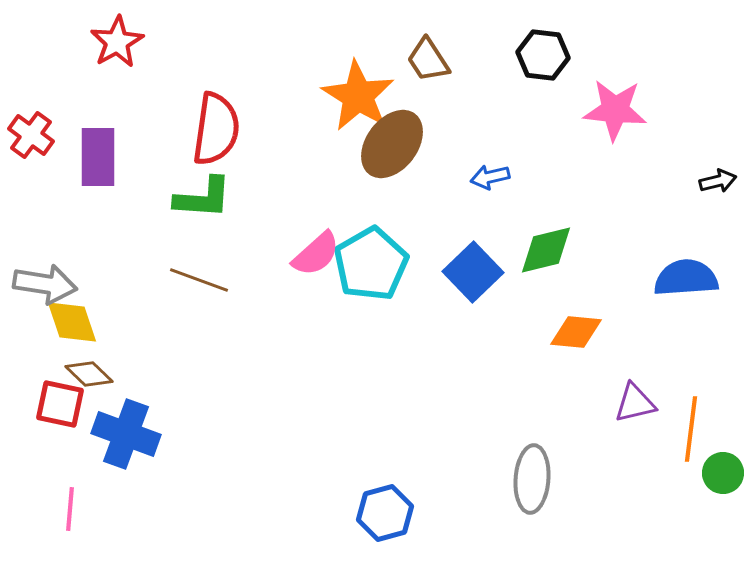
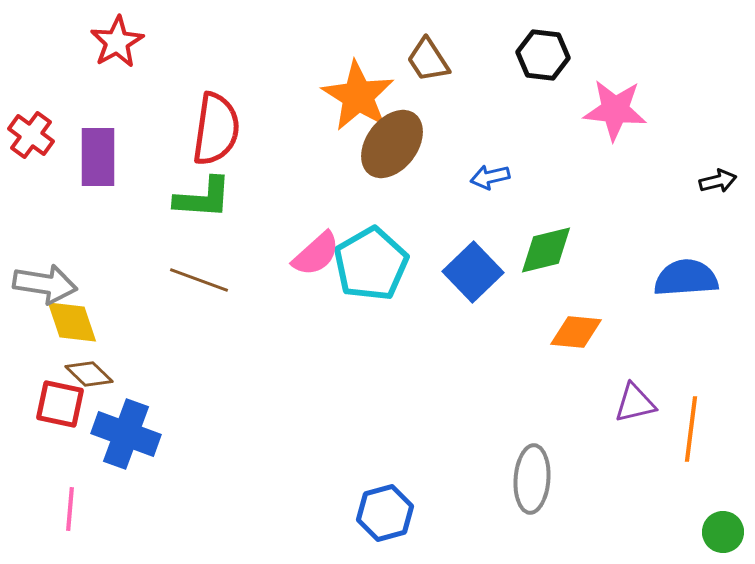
green circle: moved 59 px down
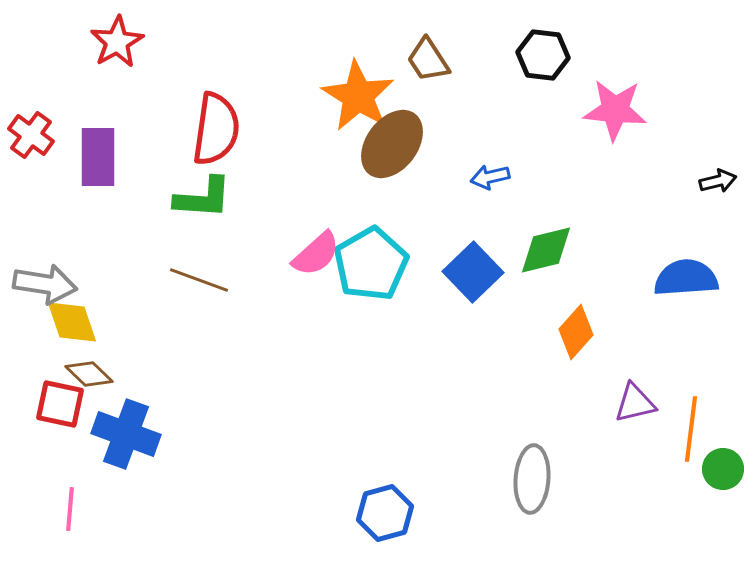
orange diamond: rotated 54 degrees counterclockwise
green circle: moved 63 px up
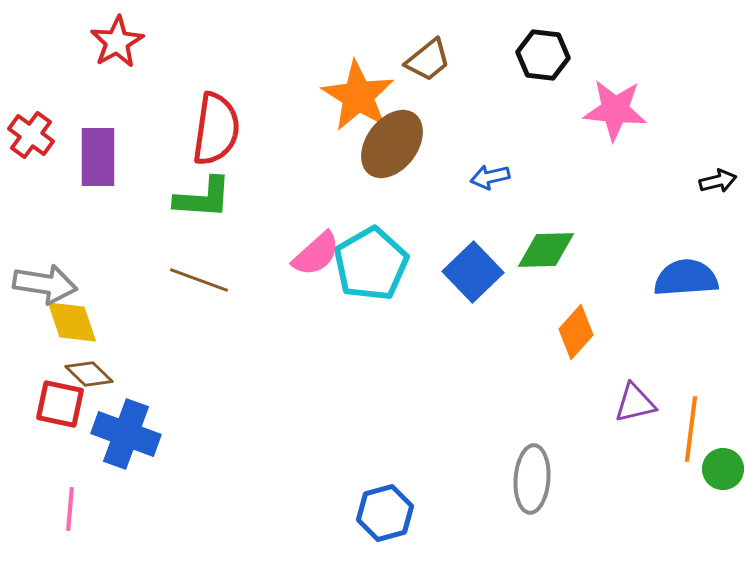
brown trapezoid: rotated 96 degrees counterclockwise
green diamond: rotated 12 degrees clockwise
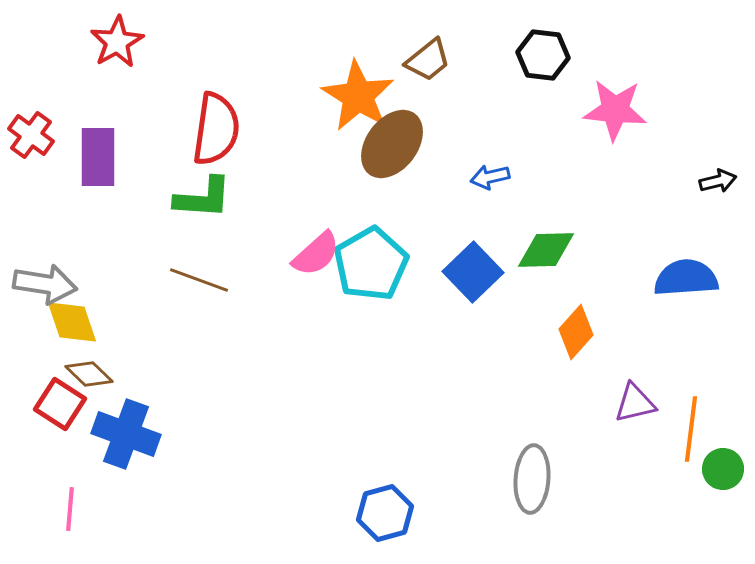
red square: rotated 21 degrees clockwise
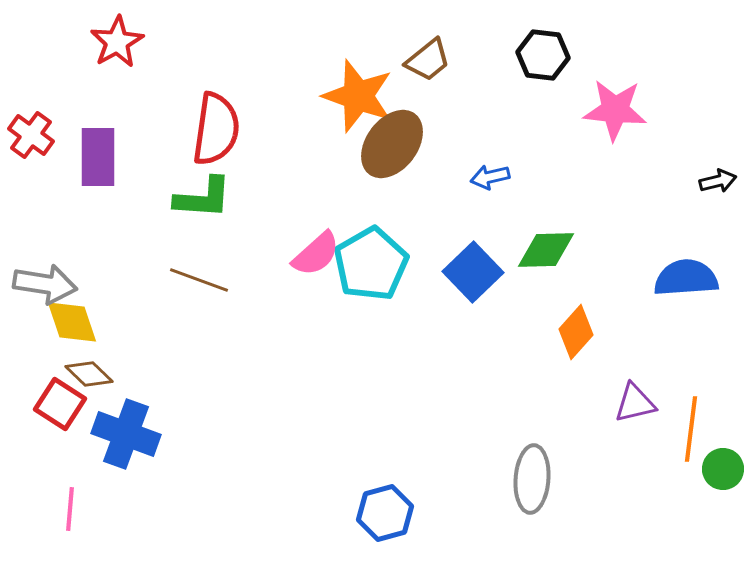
orange star: rotated 12 degrees counterclockwise
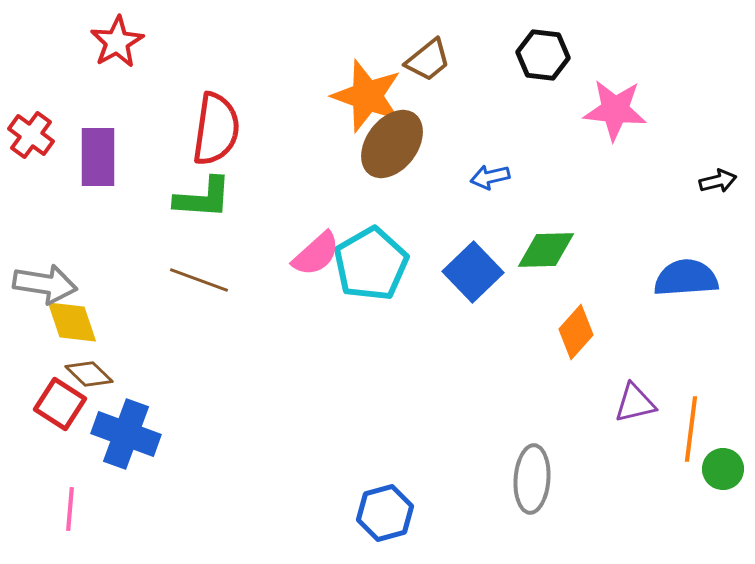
orange star: moved 9 px right
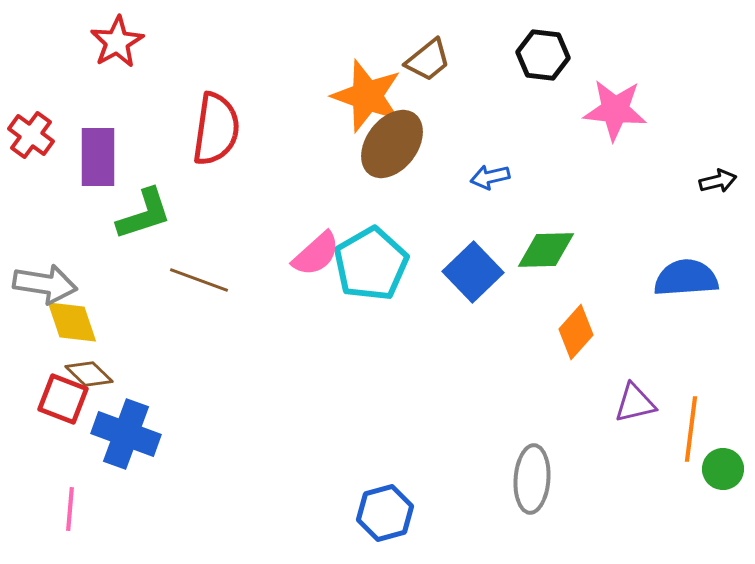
green L-shape: moved 59 px left, 16 px down; rotated 22 degrees counterclockwise
red square: moved 3 px right, 5 px up; rotated 12 degrees counterclockwise
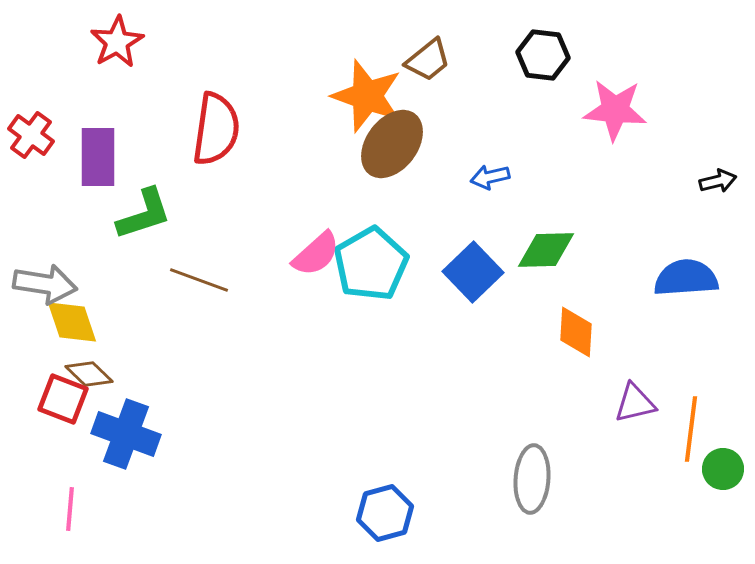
orange diamond: rotated 38 degrees counterclockwise
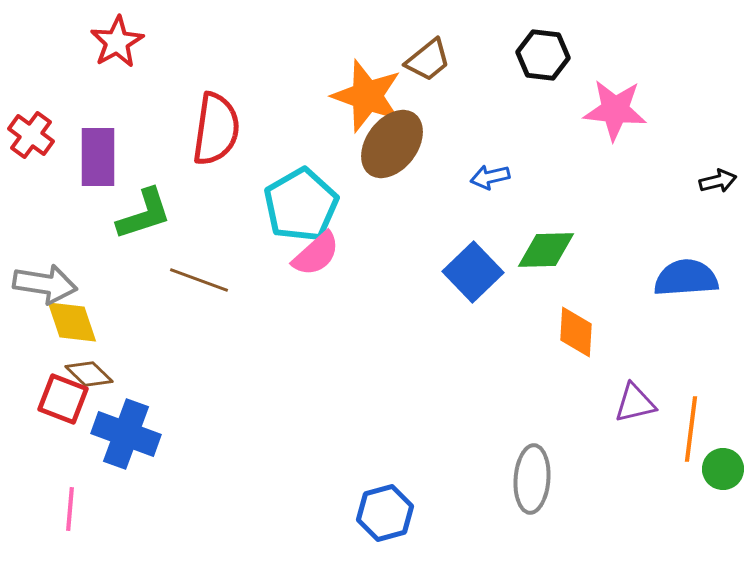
cyan pentagon: moved 70 px left, 59 px up
